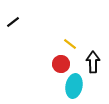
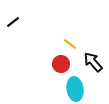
black arrow: rotated 40 degrees counterclockwise
cyan ellipse: moved 1 px right, 3 px down; rotated 20 degrees counterclockwise
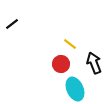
black line: moved 1 px left, 2 px down
black arrow: moved 1 px right, 1 px down; rotated 20 degrees clockwise
cyan ellipse: rotated 15 degrees counterclockwise
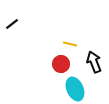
yellow line: rotated 24 degrees counterclockwise
black arrow: moved 1 px up
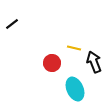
yellow line: moved 4 px right, 4 px down
red circle: moved 9 px left, 1 px up
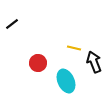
red circle: moved 14 px left
cyan ellipse: moved 9 px left, 8 px up
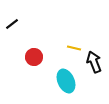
red circle: moved 4 px left, 6 px up
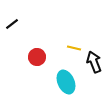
red circle: moved 3 px right
cyan ellipse: moved 1 px down
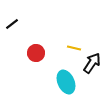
red circle: moved 1 px left, 4 px up
black arrow: moved 2 px left, 1 px down; rotated 55 degrees clockwise
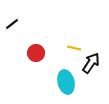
black arrow: moved 1 px left
cyan ellipse: rotated 10 degrees clockwise
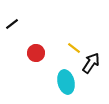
yellow line: rotated 24 degrees clockwise
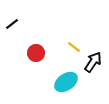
yellow line: moved 1 px up
black arrow: moved 2 px right, 1 px up
cyan ellipse: rotated 70 degrees clockwise
